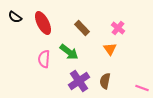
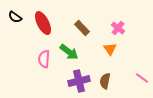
purple cross: rotated 20 degrees clockwise
pink line: moved 10 px up; rotated 16 degrees clockwise
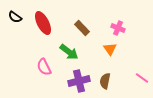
pink cross: rotated 16 degrees counterclockwise
pink semicircle: moved 8 px down; rotated 30 degrees counterclockwise
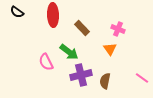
black semicircle: moved 2 px right, 5 px up
red ellipse: moved 10 px right, 8 px up; rotated 25 degrees clockwise
pink cross: moved 1 px down
pink semicircle: moved 2 px right, 5 px up
purple cross: moved 2 px right, 6 px up
